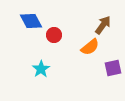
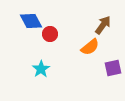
red circle: moved 4 px left, 1 px up
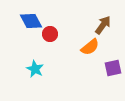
cyan star: moved 6 px left; rotated 12 degrees counterclockwise
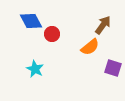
red circle: moved 2 px right
purple square: rotated 30 degrees clockwise
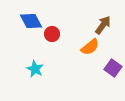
purple square: rotated 18 degrees clockwise
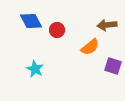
brown arrow: moved 4 px right; rotated 132 degrees counterclockwise
red circle: moved 5 px right, 4 px up
purple square: moved 2 px up; rotated 18 degrees counterclockwise
